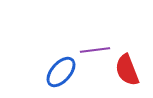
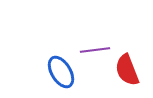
blue ellipse: rotated 72 degrees counterclockwise
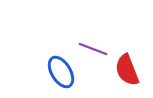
purple line: moved 2 px left, 1 px up; rotated 28 degrees clockwise
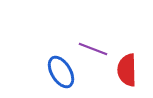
red semicircle: rotated 20 degrees clockwise
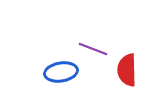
blue ellipse: rotated 68 degrees counterclockwise
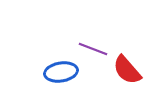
red semicircle: rotated 40 degrees counterclockwise
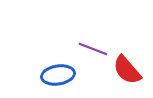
blue ellipse: moved 3 px left, 3 px down
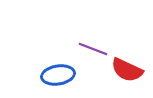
red semicircle: rotated 24 degrees counterclockwise
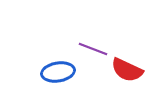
blue ellipse: moved 3 px up
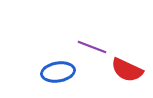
purple line: moved 1 px left, 2 px up
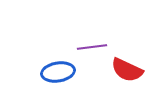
purple line: rotated 28 degrees counterclockwise
